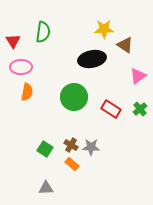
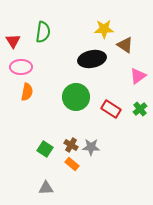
green circle: moved 2 px right
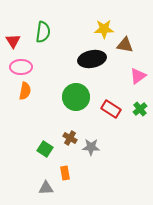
brown triangle: rotated 24 degrees counterclockwise
orange semicircle: moved 2 px left, 1 px up
brown cross: moved 1 px left, 7 px up
orange rectangle: moved 7 px left, 9 px down; rotated 40 degrees clockwise
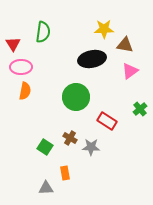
red triangle: moved 3 px down
pink triangle: moved 8 px left, 5 px up
red rectangle: moved 4 px left, 12 px down
green square: moved 2 px up
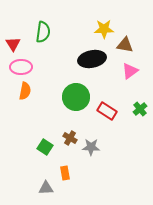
red rectangle: moved 10 px up
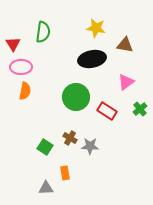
yellow star: moved 8 px left, 1 px up; rotated 12 degrees clockwise
pink triangle: moved 4 px left, 11 px down
gray star: moved 1 px left, 1 px up
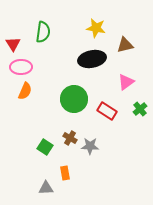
brown triangle: rotated 24 degrees counterclockwise
orange semicircle: rotated 12 degrees clockwise
green circle: moved 2 px left, 2 px down
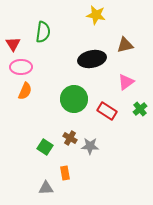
yellow star: moved 13 px up
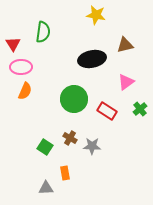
gray star: moved 2 px right
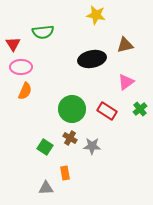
green semicircle: rotated 75 degrees clockwise
green circle: moved 2 px left, 10 px down
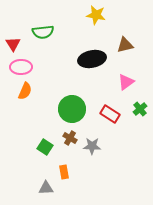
red rectangle: moved 3 px right, 3 px down
orange rectangle: moved 1 px left, 1 px up
